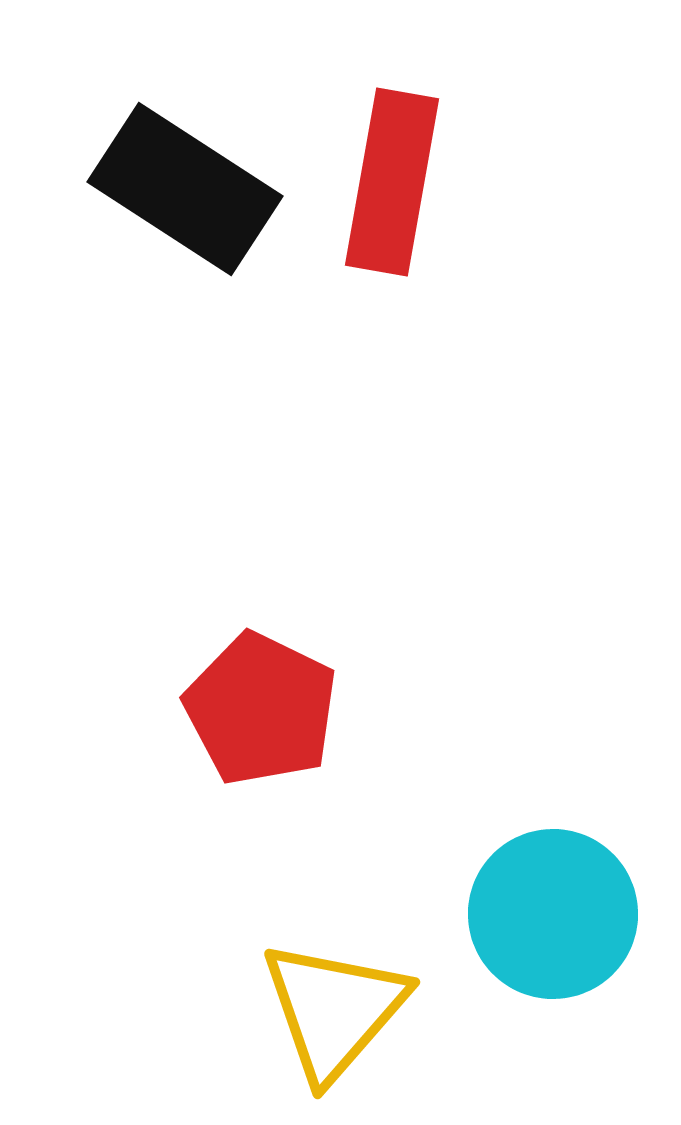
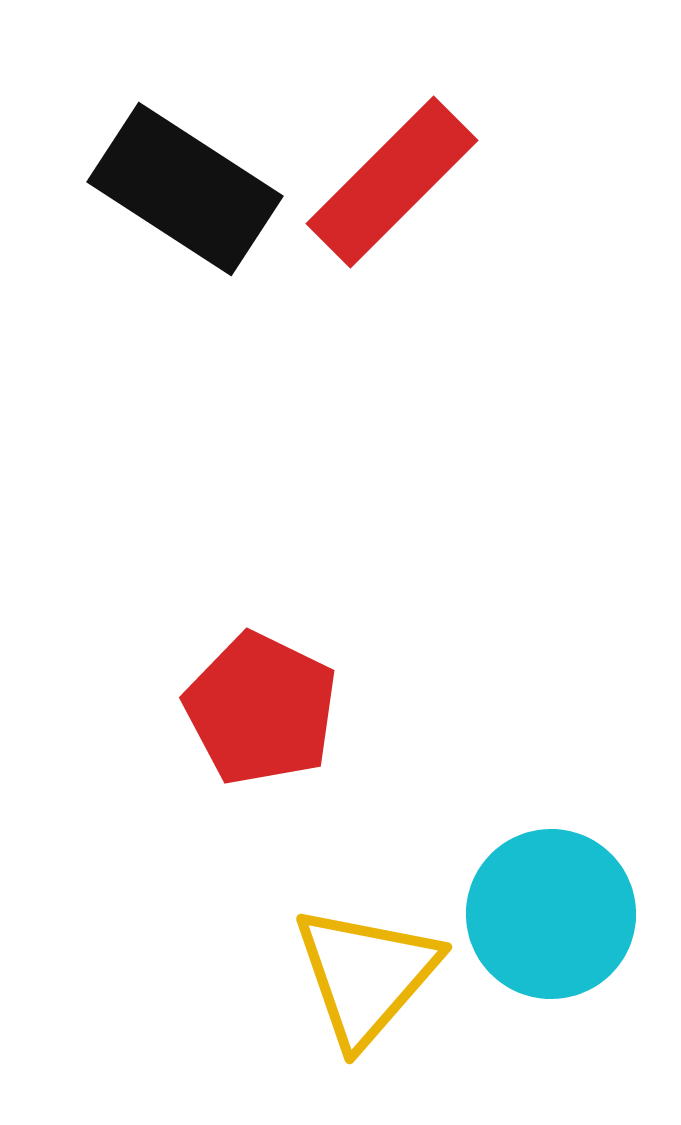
red rectangle: rotated 35 degrees clockwise
cyan circle: moved 2 px left
yellow triangle: moved 32 px right, 35 px up
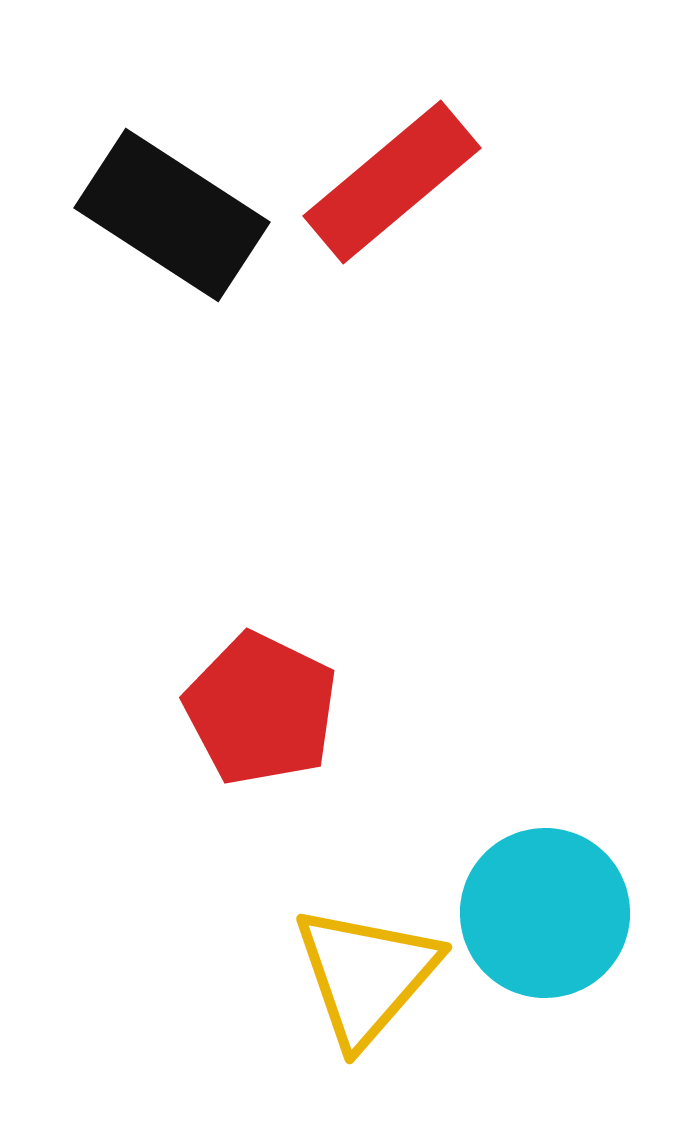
red rectangle: rotated 5 degrees clockwise
black rectangle: moved 13 px left, 26 px down
cyan circle: moved 6 px left, 1 px up
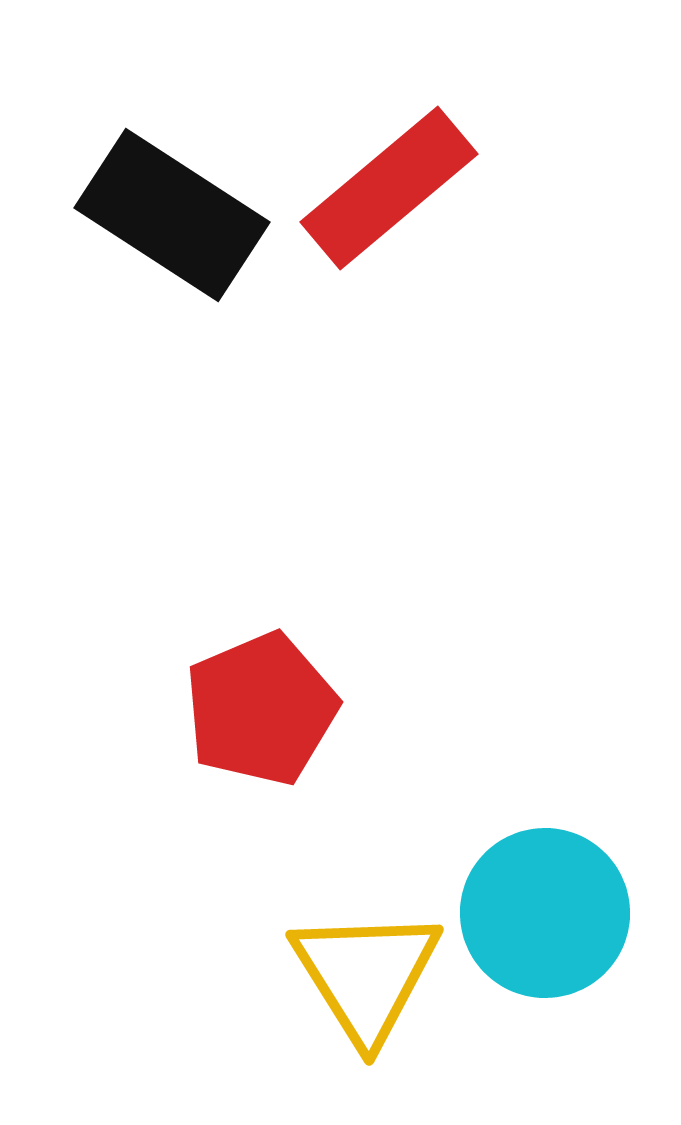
red rectangle: moved 3 px left, 6 px down
red pentagon: rotated 23 degrees clockwise
yellow triangle: rotated 13 degrees counterclockwise
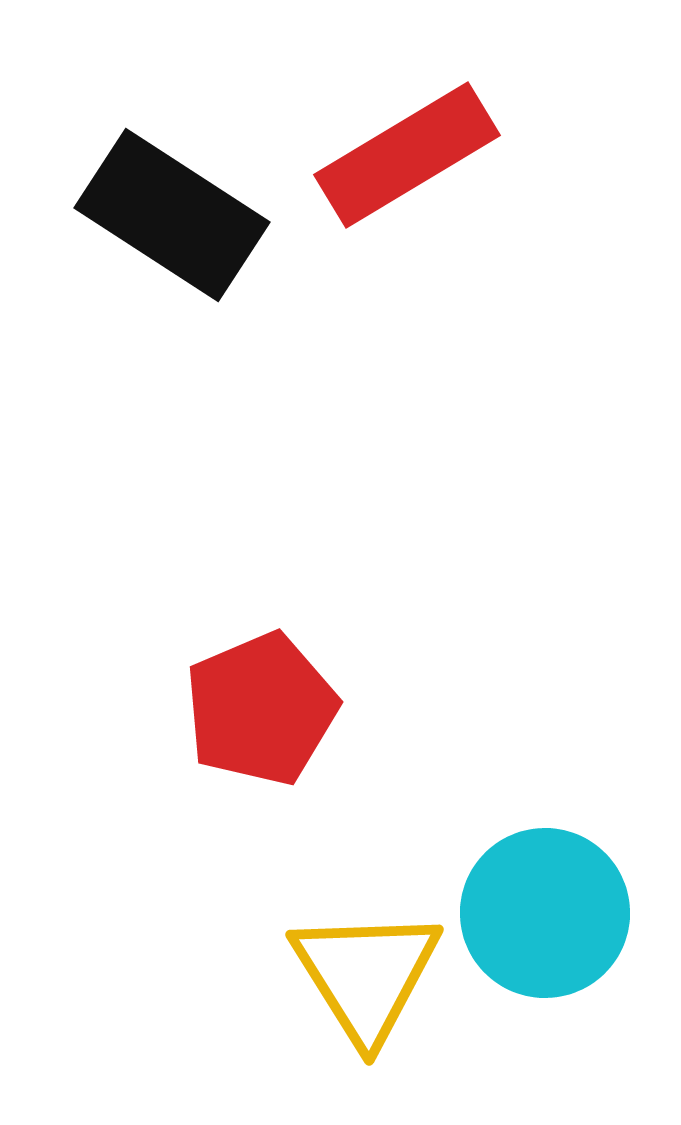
red rectangle: moved 18 px right, 33 px up; rotated 9 degrees clockwise
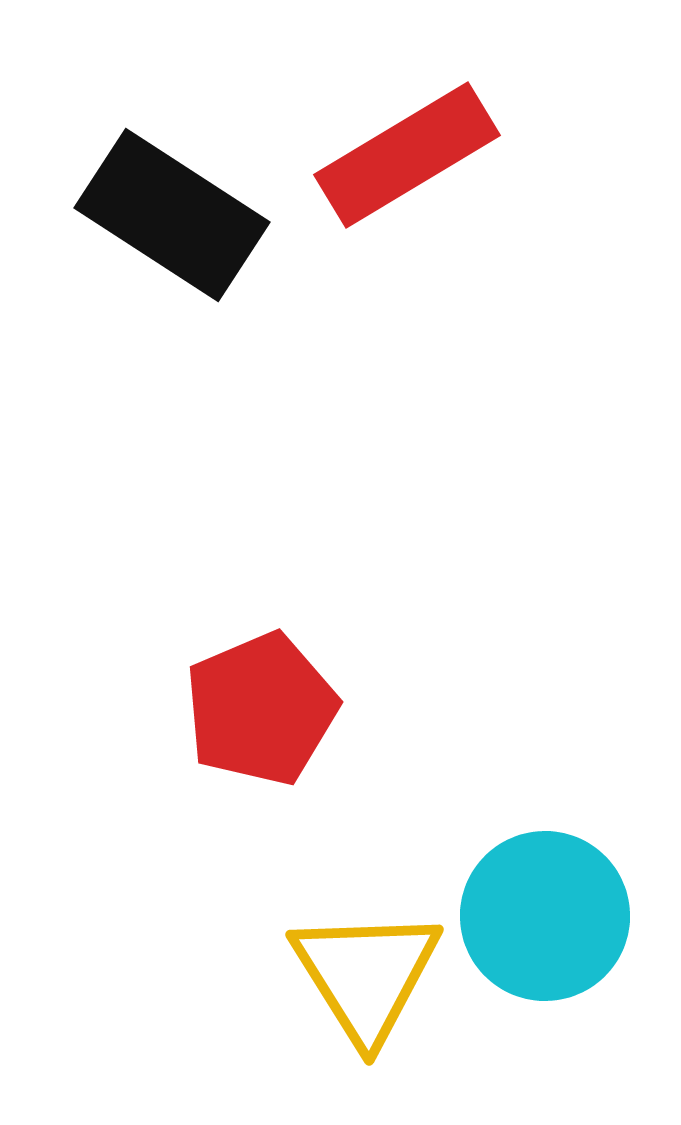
cyan circle: moved 3 px down
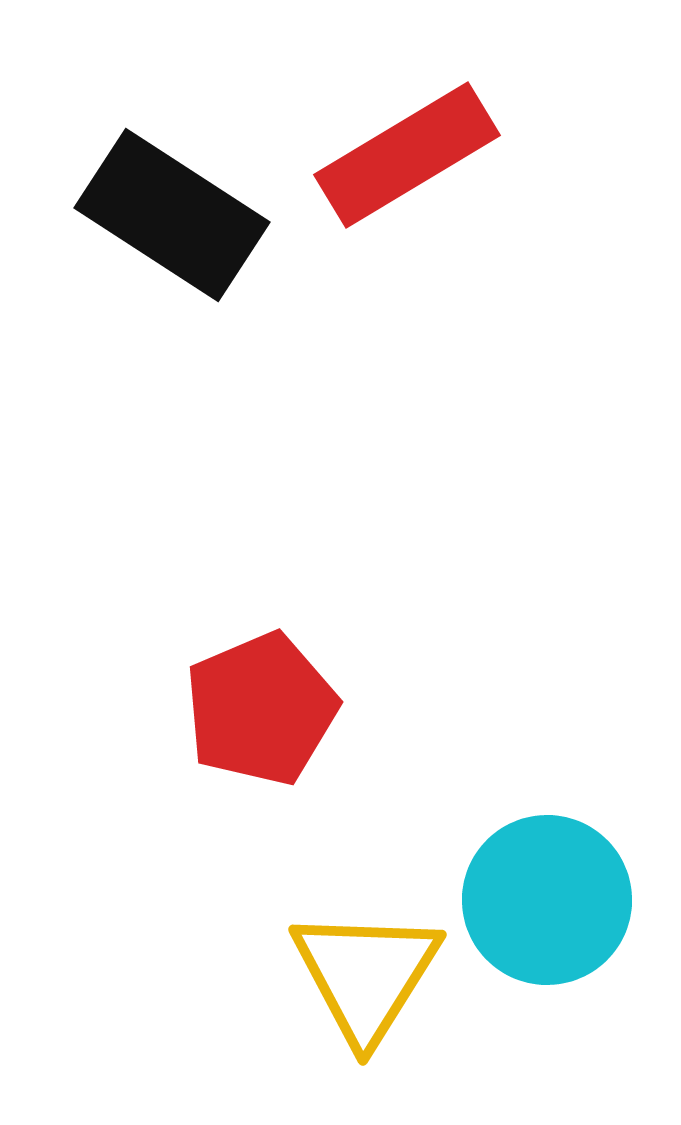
cyan circle: moved 2 px right, 16 px up
yellow triangle: rotated 4 degrees clockwise
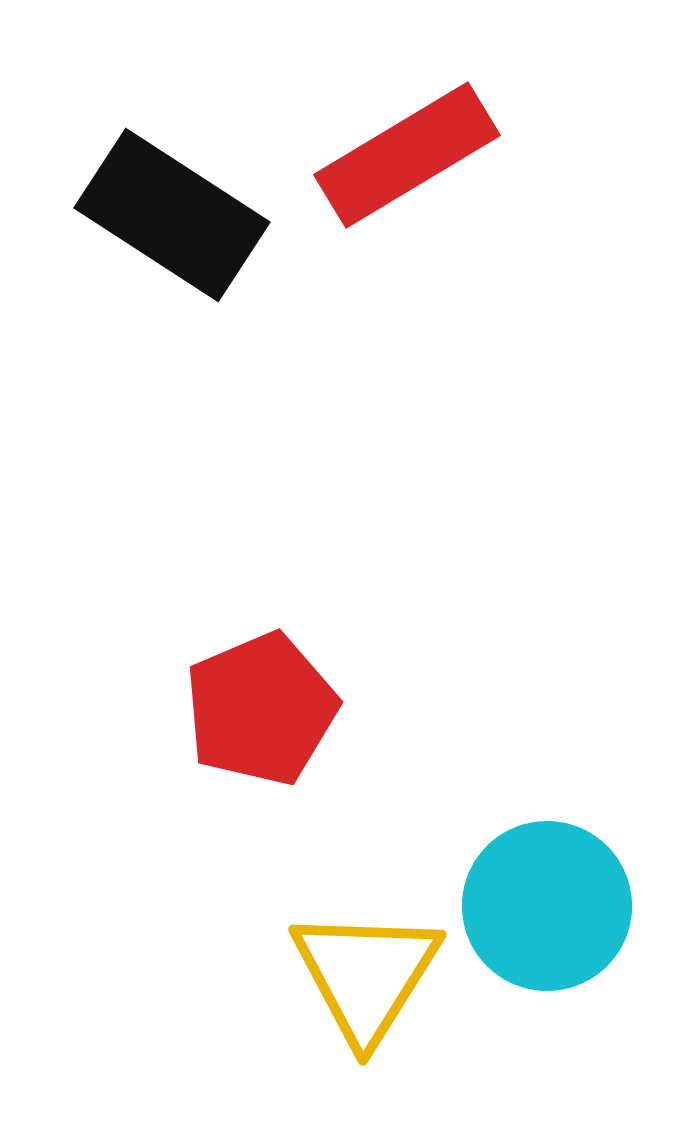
cyan circle: moved 6 px down
